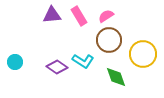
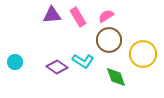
pink rectangle: moved 1 px left, 1 px down
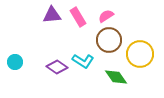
yellow circle: moved 3 px left
green diamond: rotated 15 degrees counterclockwise
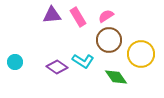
yellow circle: moved 1 px right
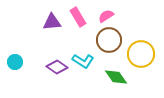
purple triangle: moved 7 px down
